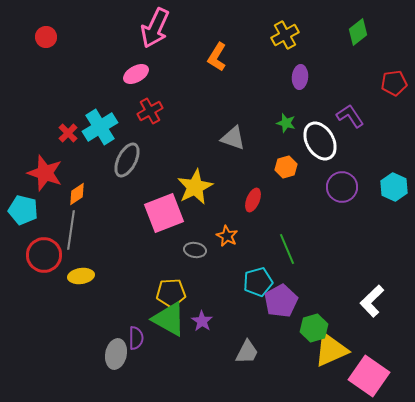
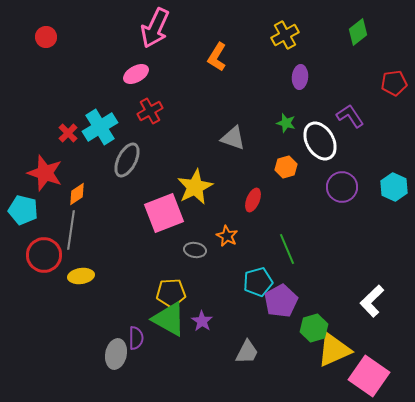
yellow triangle at (331, 350): moved 3 px right
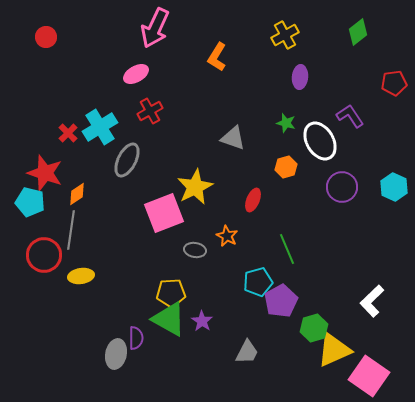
cyan pentagon at (23, 210): moved 7 px right, 8 px up
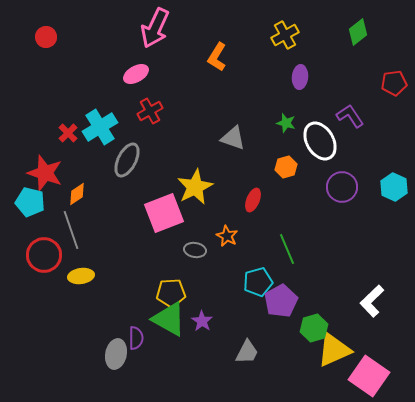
gray line at (71, 230): rotated 27 degrees counterclockwise
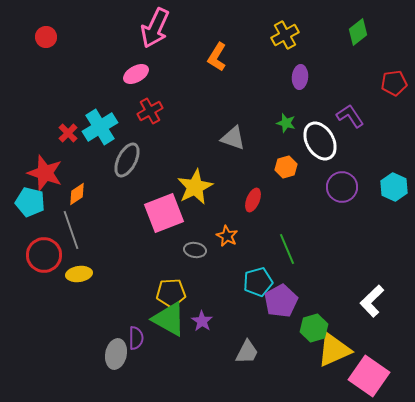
yellow ellipse at (81, 276): moved 2 px left, 2 px up
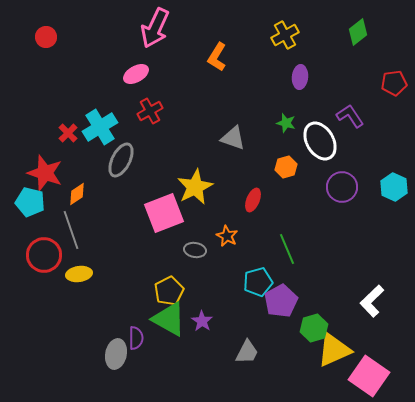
gray ellipse at (127, 160): moved 6 px left
yellow pentagon at (171, 293): moved 2 px left, 2 px up; rotated 24 degrees counterclockwise
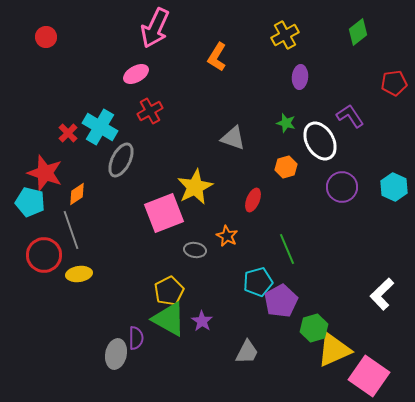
cyan cross at (100, 127): rotated 28 degrees counterclockwise
white L-shape at (372, 301): moved 10 px right, 7 px up
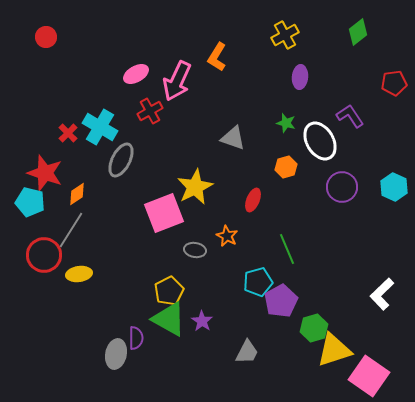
pink arrow at (155, 28): moved 22 px right, 53 px down
gray line at (71, 230): rotated 51 degrees clockwise
yellow triangle at (334, 350): rotated 6 degrees clockwise
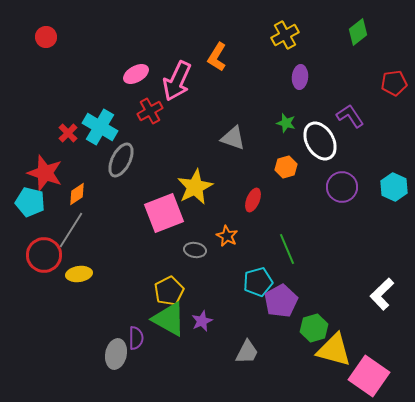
purple star at (202, 321): rotated 15 degrees clockwise
yellow triangle at (334, 350): rotated 33 degrees clockwise
